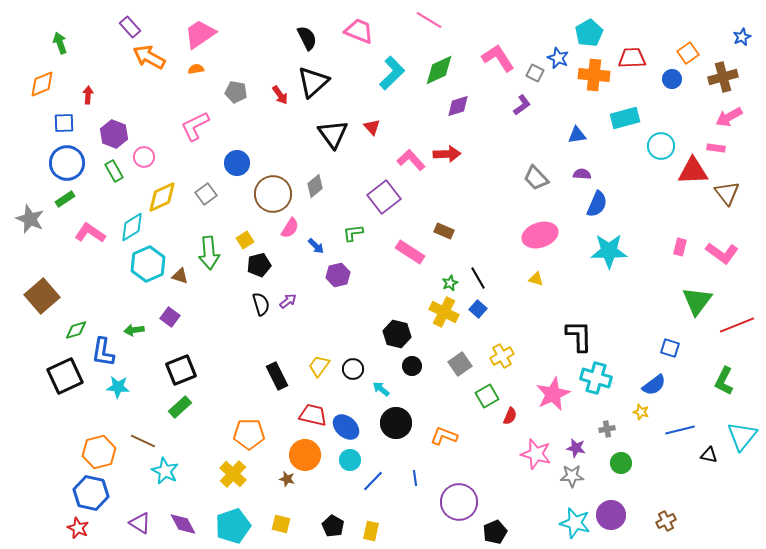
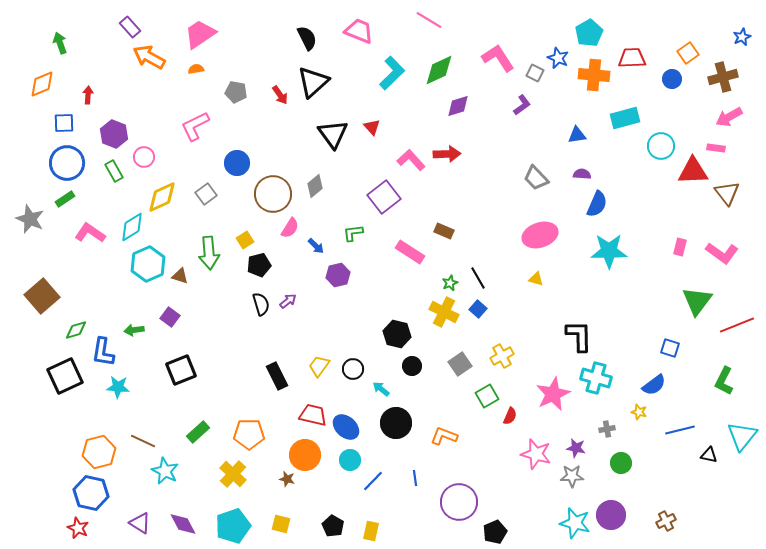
green rectangle at (180, 407): moved 18 px right, 25 px down
yellow star at (641, 412): moved 2 px left
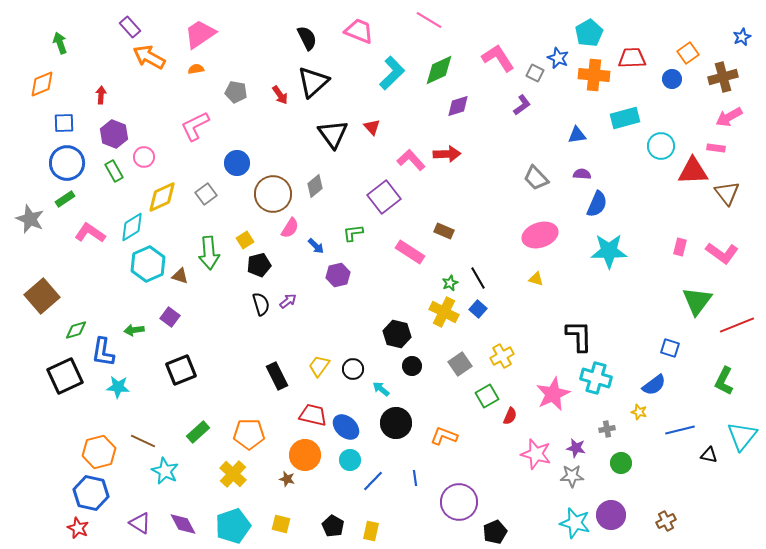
red arrow at (88, 95): moved 13 px right
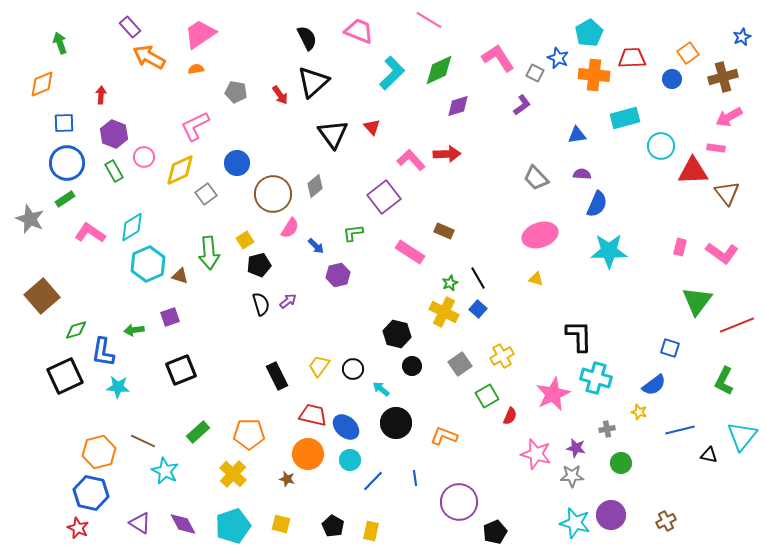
yellow diamond at (162, 197): moved 18 px right, 27 px up
purple square at (170, 317): rotated 36 degrees clockwise
orange circle at (305, 455): moved 3 px right, 1 px up
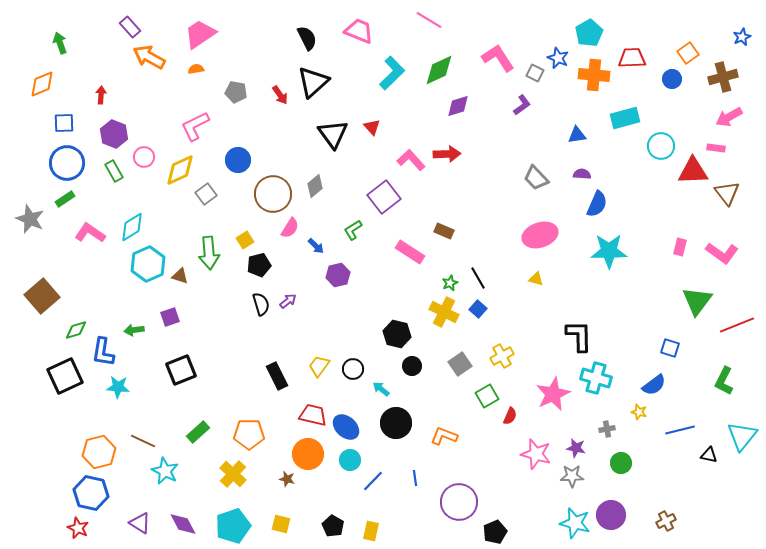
blue circle at (237, 163): moved 1 px right, 3 px up
green L-shape at (353, 233): moved 3 px up; rotated 25 degrees counterclockwise
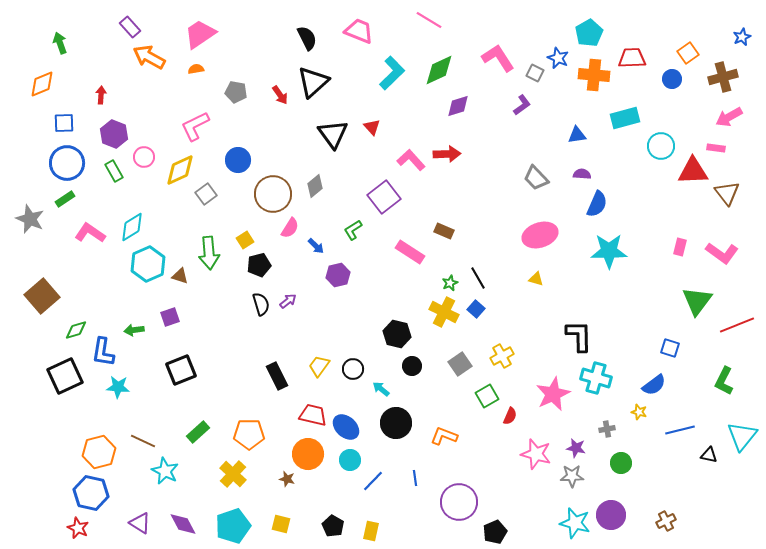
blue square at (478, 309): moved 2 px left
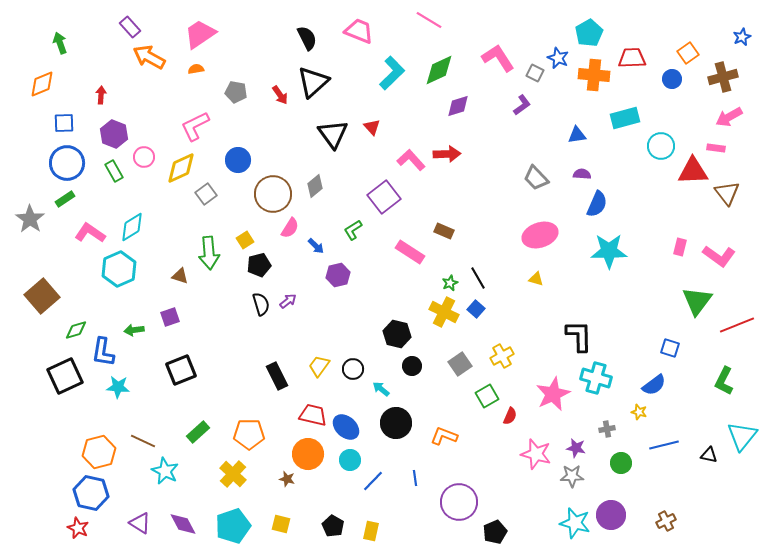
yellow diamond at (180, 170): moved 1 px right, 2 px up
gray star at (30, 219): rotated 12 degrees clockwise
pink L-shape at (722, 253): moved 3 px left, 3 px down
cyan hexagon at (148, 264): moved 29 px left, 5 px down
blue line at (680, 430): moved 16 px left, 15 px down
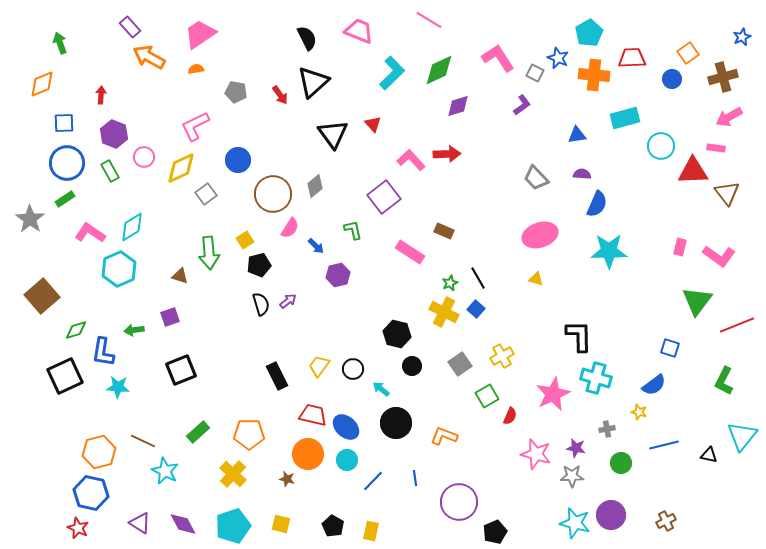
red triangle at (372, 127): moved 1 px right, 3 px up
green rectangle at (114, 171): moved 4 px left
green L-shape at (353, 230): rotated 110 degrees clockwise
cyan circle at (350, 460): moved 3 px left
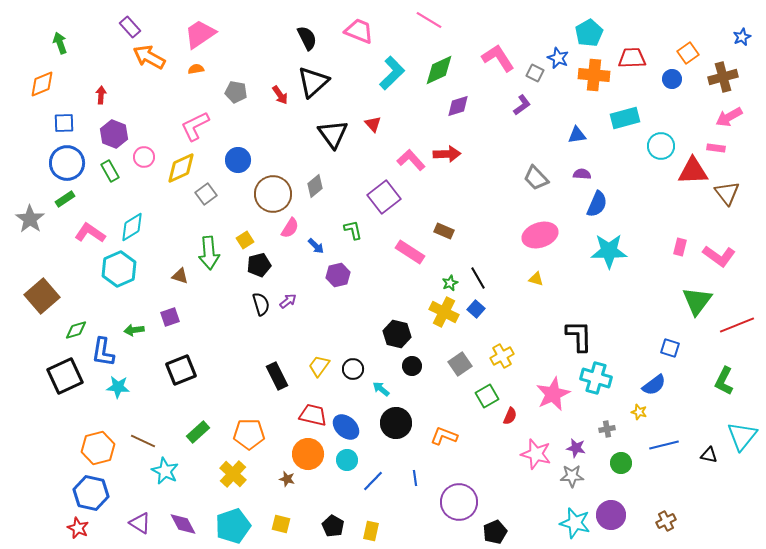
orange hexagon at (99, 452): moved 1 px left, 4 px up
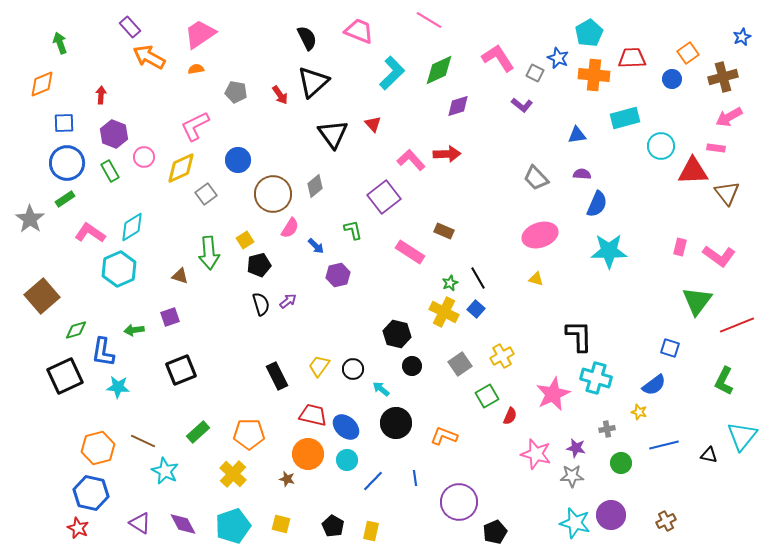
purple L-shape at (522, 105): rotated 75 degrees clockwise
